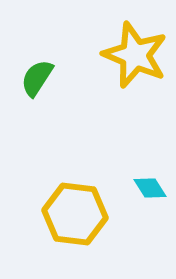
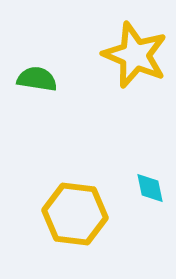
green semicircle: moved 1 px down; rotated 66 degrees clockwise
cyan diamond: rotated 20 degrees clockwise
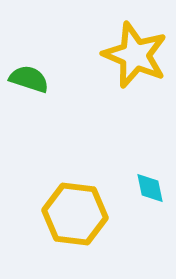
green semicircle: moved 8 px left; rotated 9 degrees clockwise
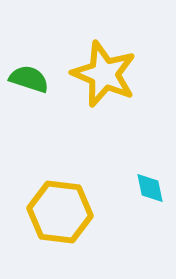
yellow star: moved 31 px left, 19 px down
yellow hexagon: moved 15 px left, 2 px up
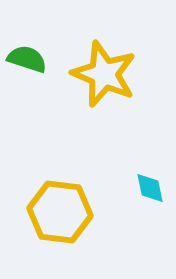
green semicircle: moved 2 px left, 20 px up
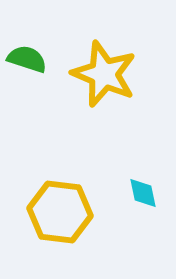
cyan diamond: moved 7 px left, 5 px down
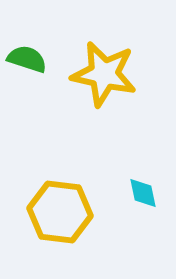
yellow star: rotated 10 degrees counterclockwise
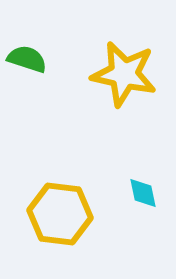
yellow star: moved 20 px right
yellow hexagon: moved 2 px down
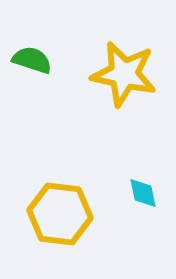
green semicircle: moved 5 px right, 1 px down
